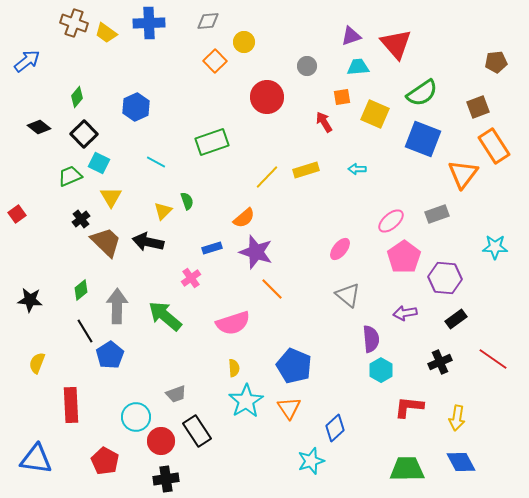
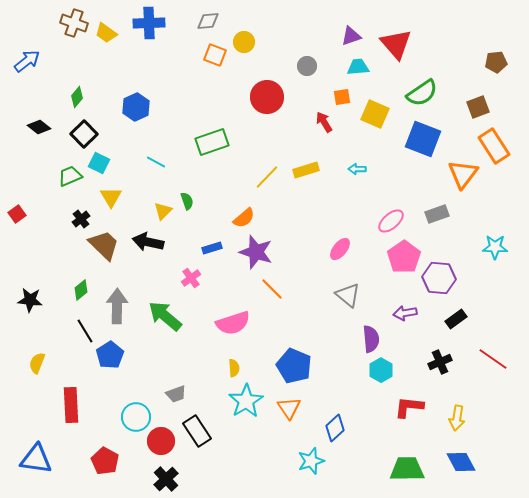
orange square at (215, 61): moved 6 px up; rotated 25 degrees counterclockwise
brown trapezoid at (106, 242): moved 2 px left, 3 px down
purple hexagon at (445, 278): moved 6 px left
black cross at (166, 479): rotated 35 degrees counterclockwise
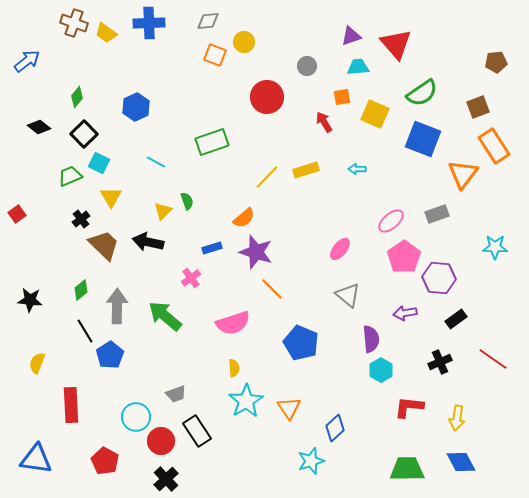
blue pentagon at (294, 366): moved 7 px right, 23 px up
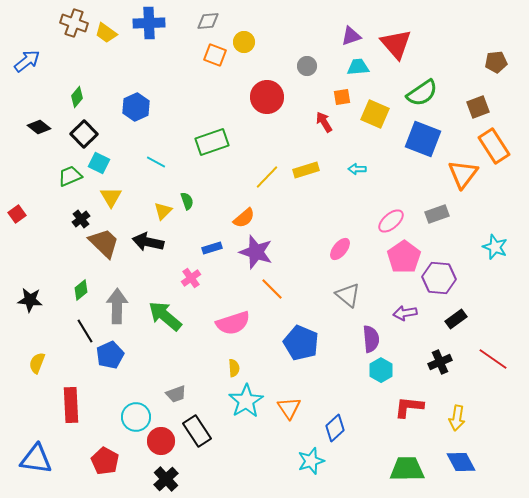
brown trapezoid at (104, 245): moved 2 px up
cyan star at (495, 247): rotated 20 degrees clockwise
blue pentagon at (110, 355): rotated 8 degrees clockwise
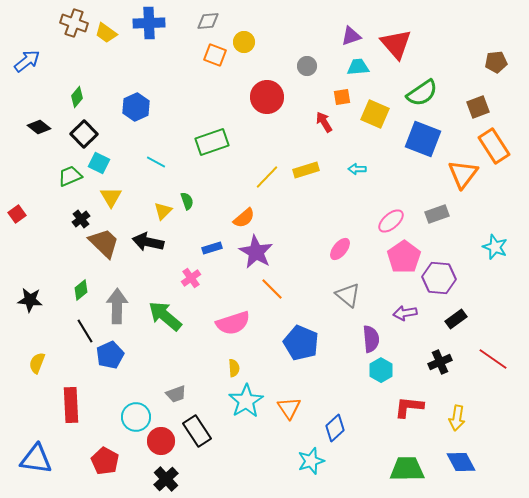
purple star at (256, 252): rotated 12 degrees clockwise
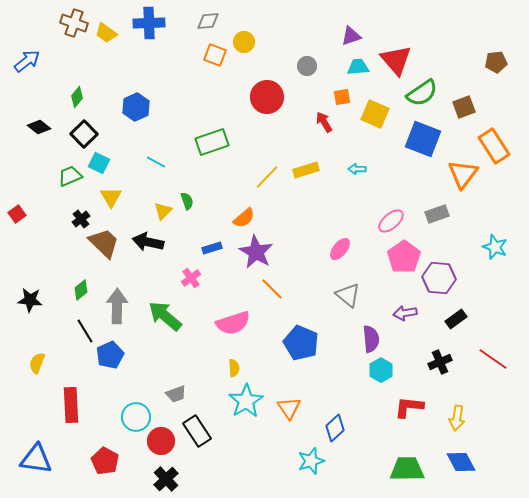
red triangle at (396, 44): moved 16 px down
brown square at (478, 107): moved 14 px left
